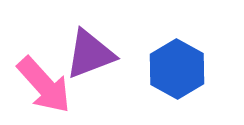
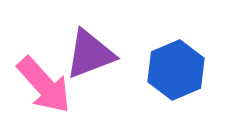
blue hexagon: moved 1 px left, 1 px down; rotated 8 degrees clockwise
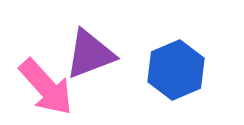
pink arrow: moved 2 px right, 2 px down
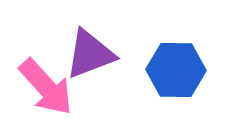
blue hexagon: rotated 24 degrees clockwise
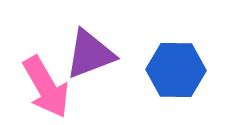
pink arrow: rotated 12 degrees clockwise
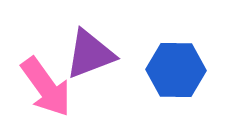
pink arrow: rotated 6 degrees counterclockwise
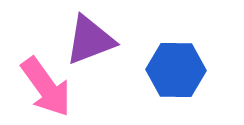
purple triangle: moved 14 px up
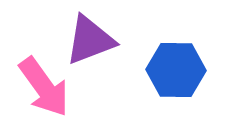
pink arrow: moved 2 px left
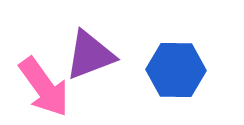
purple triangle: moved 15 px down
